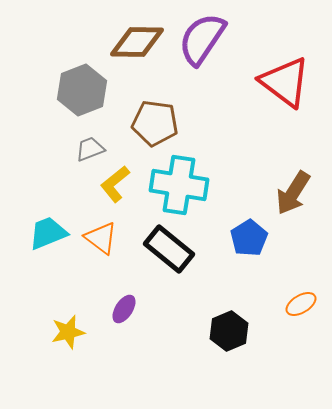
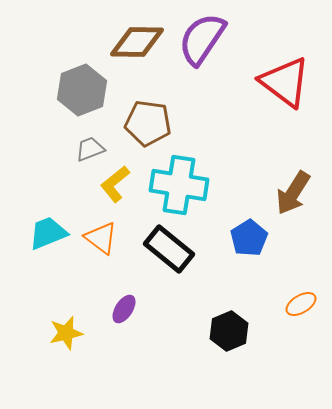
brown pentagon: moved 7 px left
yellow star: moved 2 px left, 1 px down
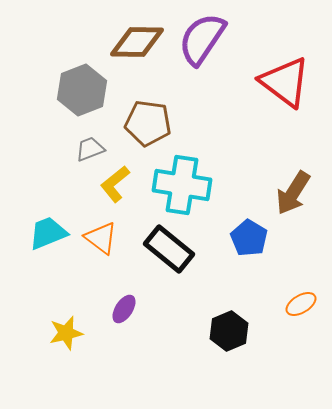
cyan cross: moved 3 px right
blue pentagon: rotated 9 degrees counterclockwise
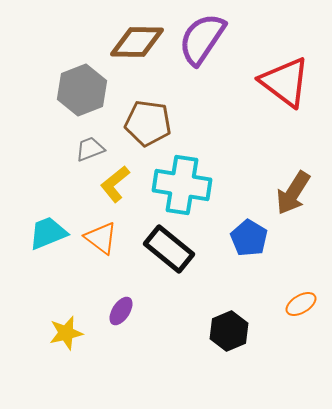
purple ellipse: moved 3 px left, 2 px down
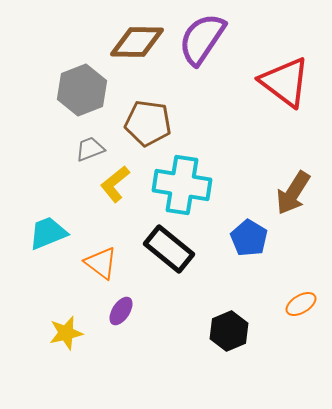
orange triangle: moved 25 px down
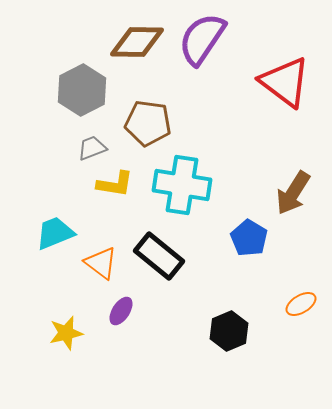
gray hexagon: rotated 6 degrees counterclockwise
gray trapezoid: moved 2 px right, 1 px up
yellow L-shape: rotated 132 degrees counterclockwise
cyan trapezoid: moved 7 px right
black rectangle: moved 10 px left, 7 px down
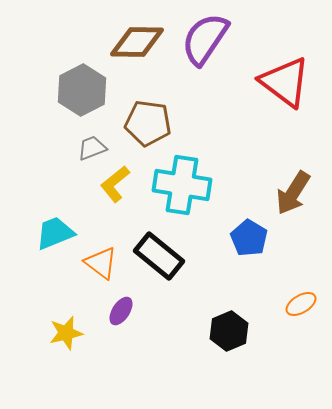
purple semicircle: moved 3 px right
yellow L-shape: rotated 132 degrees clockwise
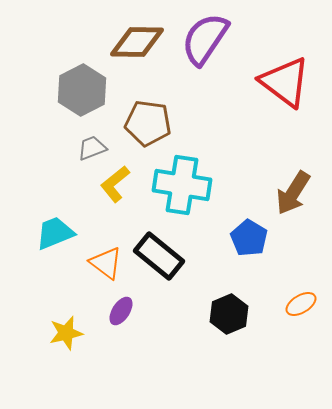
orange triangle: moved 5 px right
black hexagon: moved 17 px up
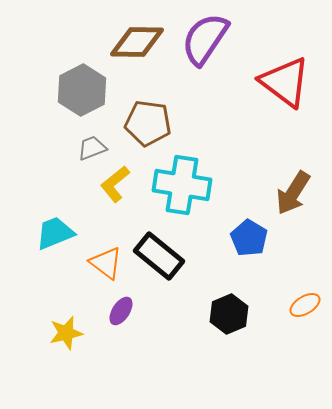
orange ellipse: moved 4 px right, 1 px down
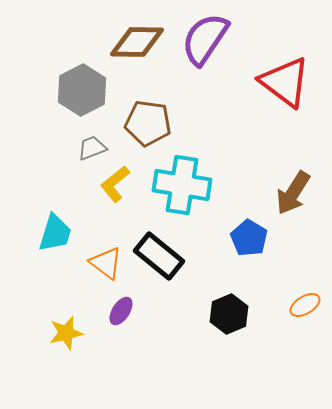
cyan trapezoid: rotated 129 degrees clockwise
